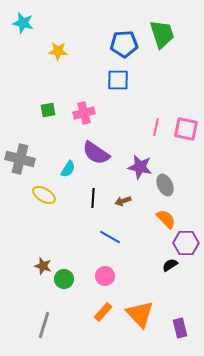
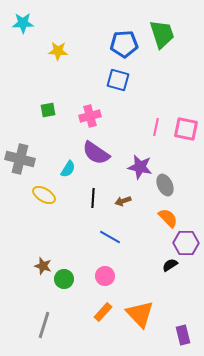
cyan star: rotated 15 degrees counterclockwise
blue square: rotated 15 degrees clockwise
pink cross: moved 6 px right, 3 px down
orange semicircle: moved 2 px right, 1 px up
purple rectangle: moved 3 px right, 7 px down
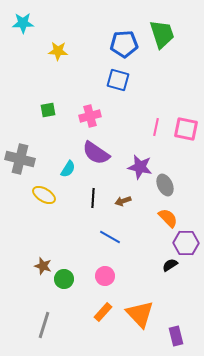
purple rectangle: moved 7 px left, 1 px down
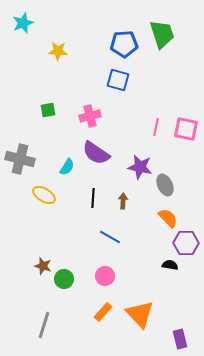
cyan star: rotated 20 degrees counterclockwise
cyan semicircle: moved 1 px left, 2 px up
brown arrow: rotated 112 degrees clockwise
black semicircle: rotated 42 degrees clockwise
purple rectangle: moved 4 px right, 3 px down
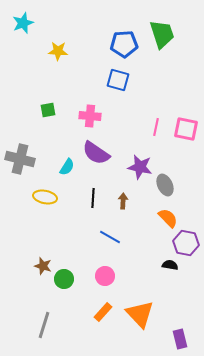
pink cross: rotated 20 degrees clockwise
yellow ellipse: moved 1 px right, 2 px down; rotated 20 degrees counterclockwise
purple hexagon: rotated 10 degrees clockwise
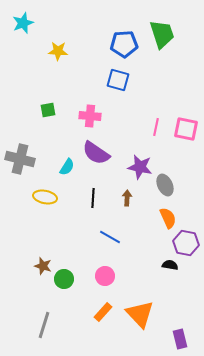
brown arrow: moved 4 px right, 3 px up
orange semicircle: rotated 20 degrees clockwise
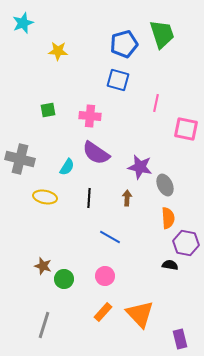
blue pentagon: rotated 12 degrees counterclockwise
pink line: moved 24 px up
black line: moved 4 px left
orange semicircle: rotated 20 degrees clockwise
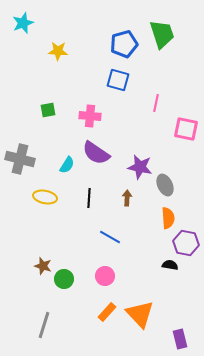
cyan semicircle: moved 2 px up
orange rectangle: moved 4 px right
